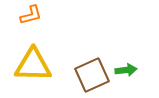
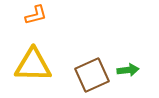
orange L-shape: moved 5 px right
green arrow: moved 2 px right
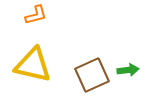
yellow triangle: rotated 12 degrees clockwise
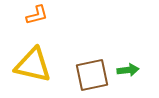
orange L-shape: moved 1 px right
brown square: rotated 12 degrees clockwise
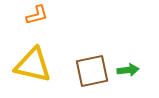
brown square: moved 4 px up
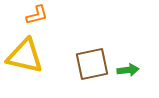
yellow triangle: moved 8 px left, 9 px up
brown square: moved 7 px up
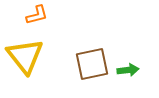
yellow triangle: rotated 39 degrees clockwise
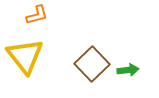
brown square: rotated 32 degrees counterclockwise
